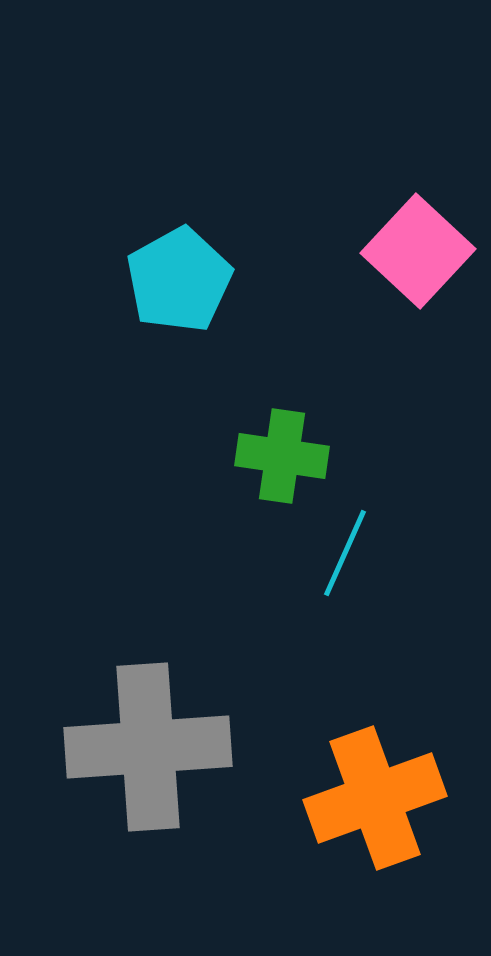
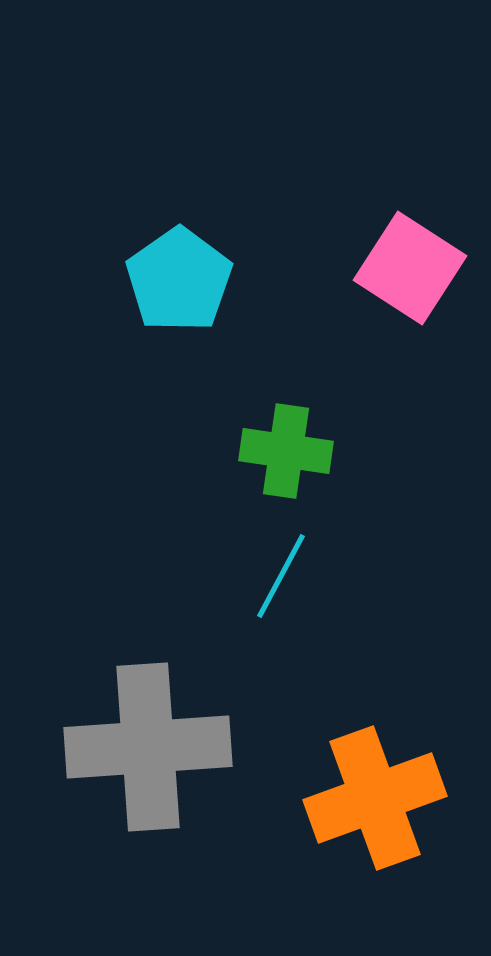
pink square: moved 8 px left, 17 px down; rotated 10 degrees counterclockwise
cyan pentagon: rotated 6 degrees counterclockwise
green cross: moved 4 px right, 5 px up
cyan line: moved 64 px left, 23 px down; rotated 4 degrees clockwise
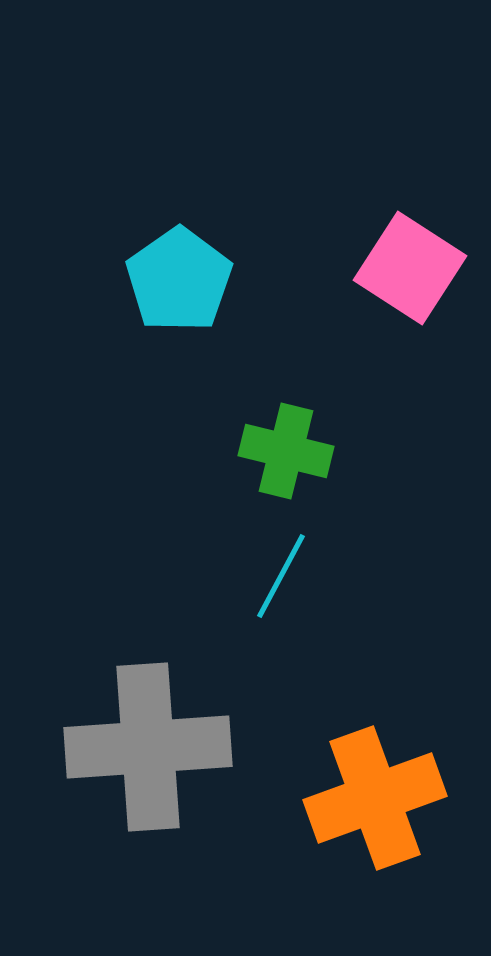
green cross: rotated 6 degrees clockwise
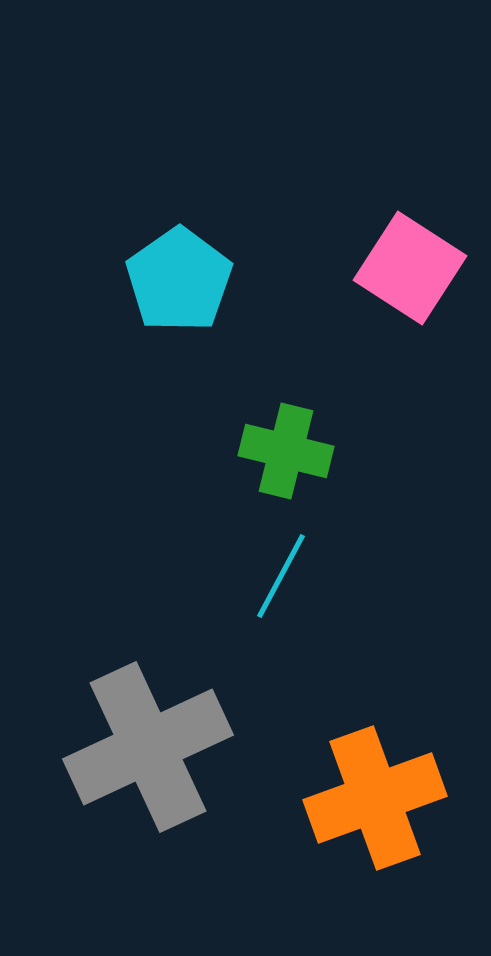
gray cross: rotated 21 degrees counterclockwise
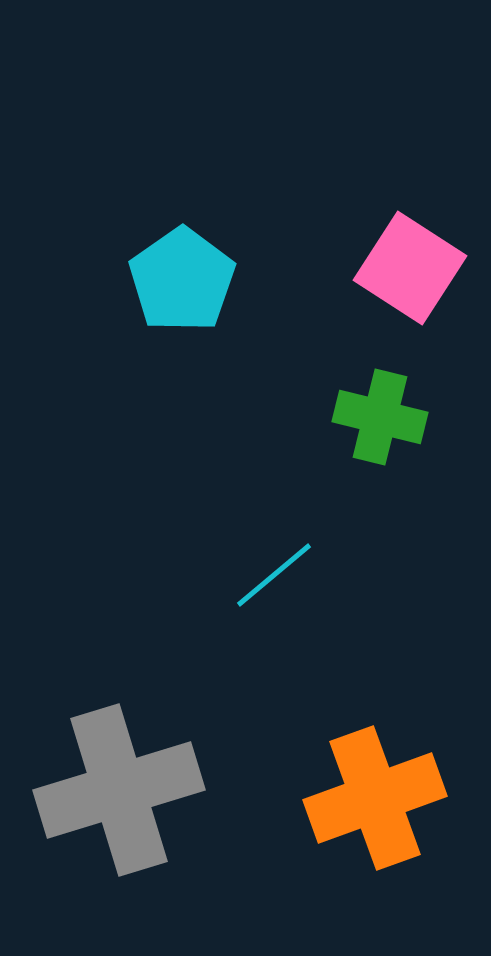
cyan pentagon: moved 3 px right
green cross: moved 94 px right, 34 px up
cyan line: moved 7 px left, 1 px up; rotated 22 degrees clockwise
gray cross: moved 29 px left, 43 px down; rotated 8 degrees clockwise
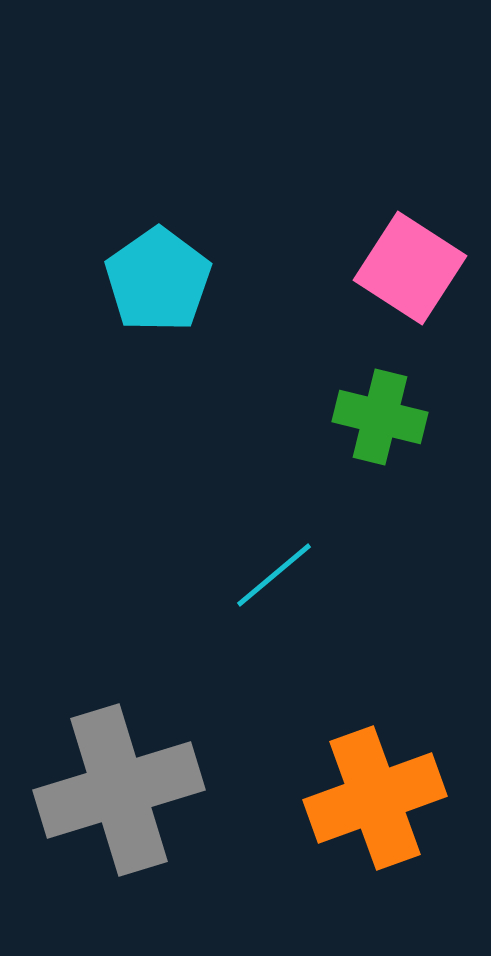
cyan pentagon: moved 24 px left
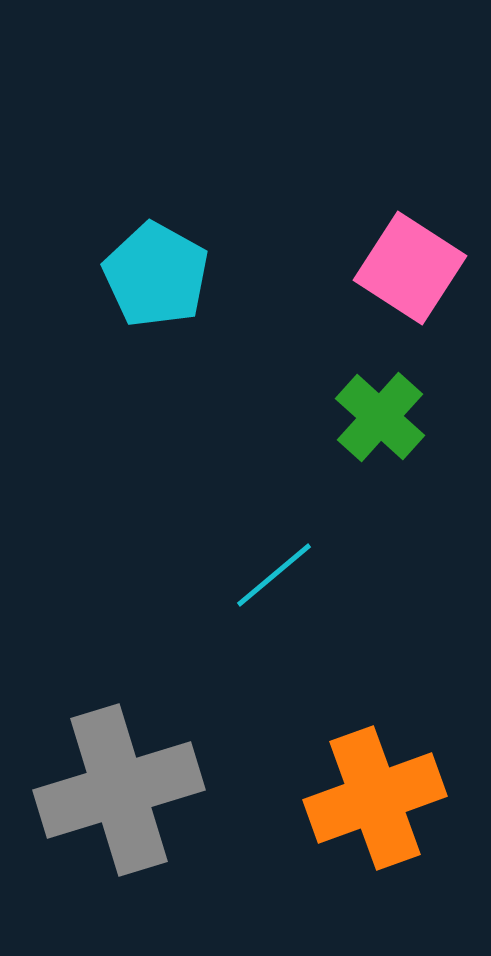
cyan pentagon: moved 2 px left, 5 px up; rotated 8 degrees counterclockwise
green cross: rotated 28 degrees clockwise
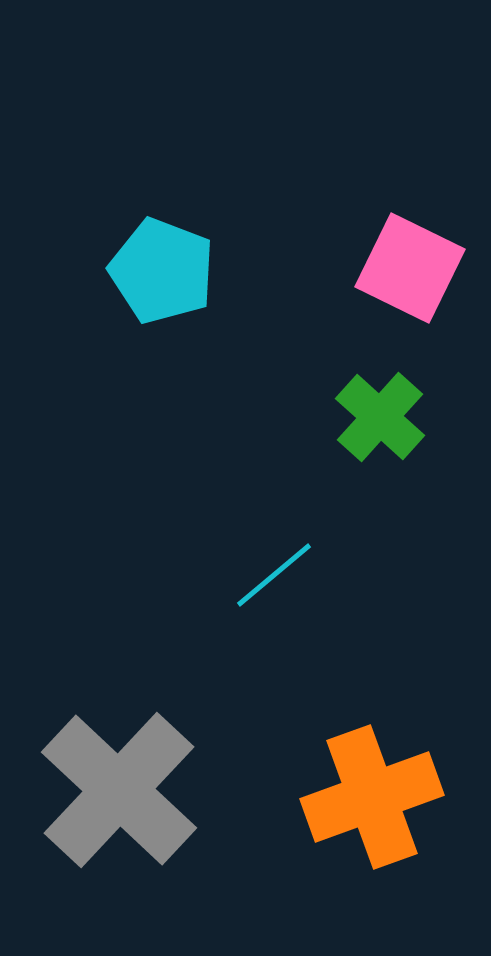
pink square: rotated 7 degrees counterclockwise
cyan pentagon: moved 6 px right, 4 px up; rotated 8 degrees counterclockwise
gray cross: rotated 30 degrees counterclockwise
orange cross: moved 3 px left, 1 px up
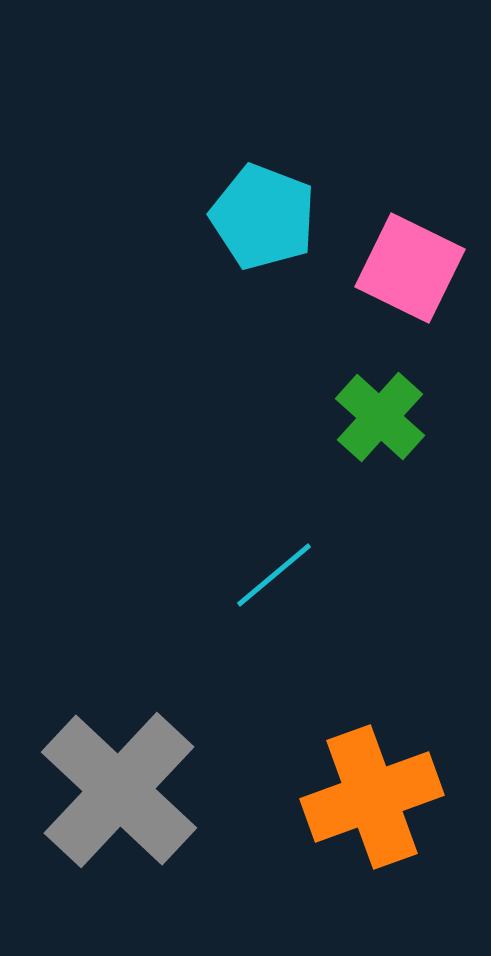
cyan pentagon: moved 101 px right, 54 px up
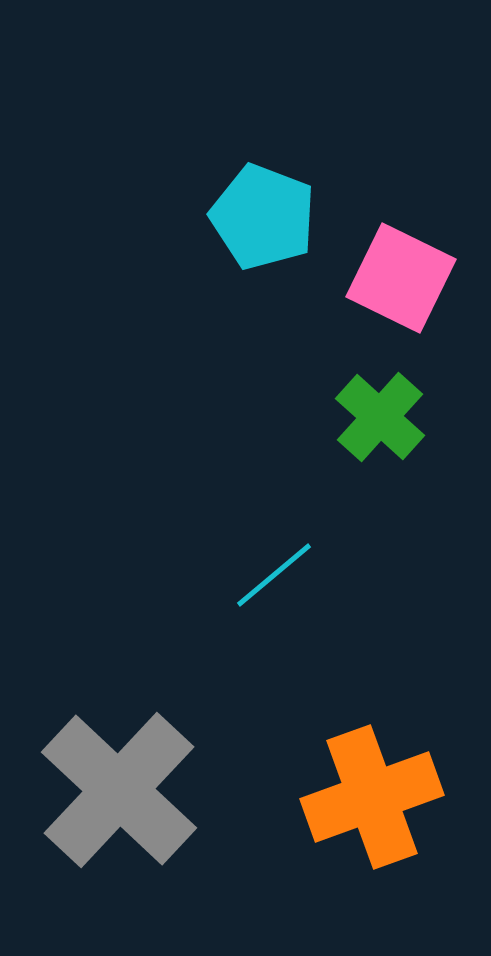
pink square: moved 9 px left, 10 px down
